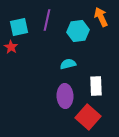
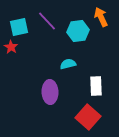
purple line: moved 1 px down; rotated 55 degrees counterclockwise
purple ellipse: moved 15 px left, 4 px up
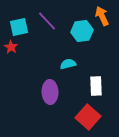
orange arrow: moved 1 px right, 1 px up
cyan hexagon: moved 4 px right
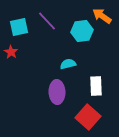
orange arrow: rotated 30 degrees counterclockwise
red star: moved 5 px down
purple ellipse: moved 7 px right
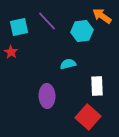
white rectangle: moved 1 px right
purple ellipse: moved 10 px left, 4 px down
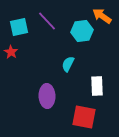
cyan semicircle: rotated 49 degrees counterclockwise
red square: moved 4 px left; rotated 30 degrees counterclockwise
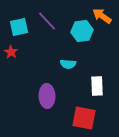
cyan semicircle: rotated 112 degrees counterclockwise
red square: moved 1 px down
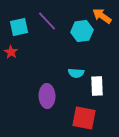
cyan semicircle: moved 8 px right, 9 px down
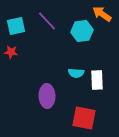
orange arrow: moved 2 px up
cyan square: moved 3 px left, 1 px up
red star: rotated 24 degrees counterclockwise
white rectangle: moved 6 px up
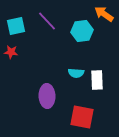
orange arrow: moved 2 px right
red square: moved 2 px left, 1 px up
